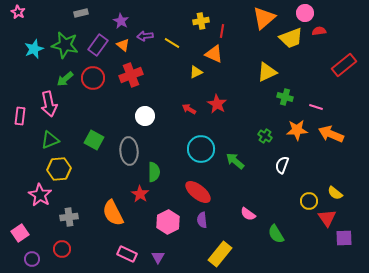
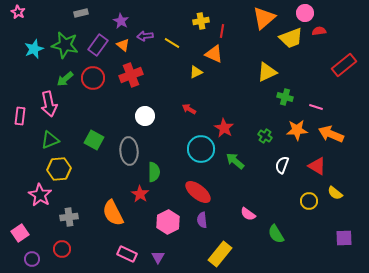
red star at (217, 104): moved 7 px right, 24 px down
red triangle at (327, 218): moved 10 px left, 52 px up; rotated 24 degrees counterclockwise
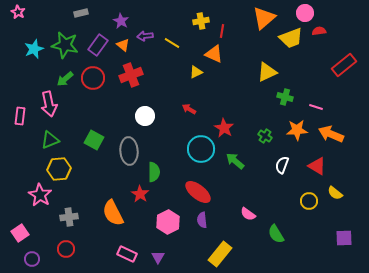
red circle at (62, 249): moved 4 px right
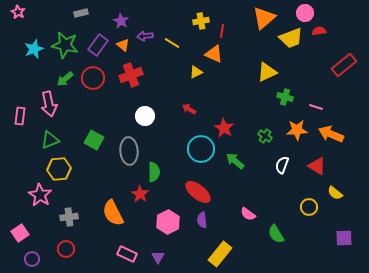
yellow circle at (309, 201): moved 6 px down
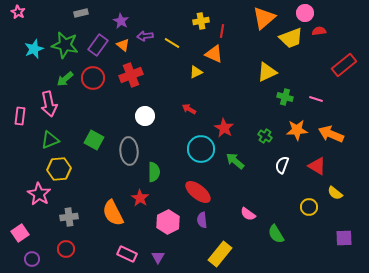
pink line at (316, 107): moved 8 px up
red star at (140, 194): moved 4 px down
pink star at (40, 195): moved 1 px left, 1 px up
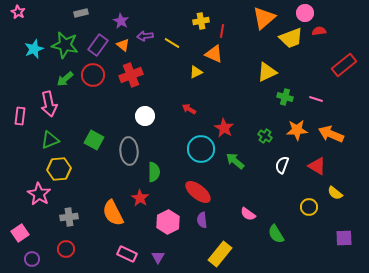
red circle at (93, 78): moved 3 px up
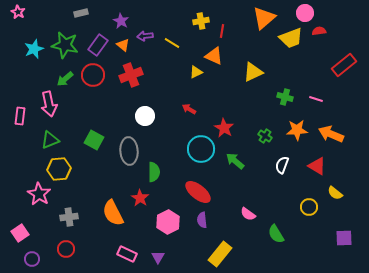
orange triangle at (214, 54): moved 2 px down
yellow triangle at (267, 72): moved 14 px left
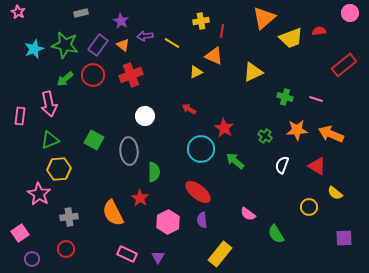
pink circle at (305, 13): moved 45 px right
